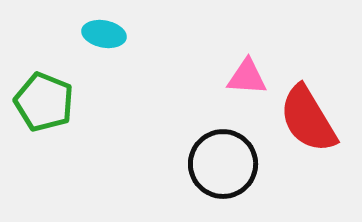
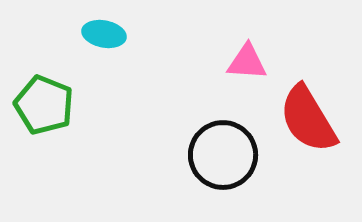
pink triangle: moved 15 px up
green pentagon: moved 3 px down
black circle: moved 9 px up
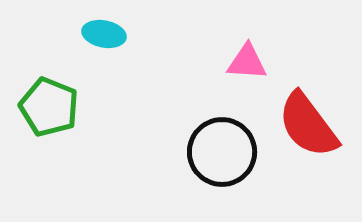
green pentagon: moved 5 px right, 2 px down
red semicircle: moved 6 px down; rotated 6 degrees counterclockwise
black circle: moved 1 px left, 3 px up
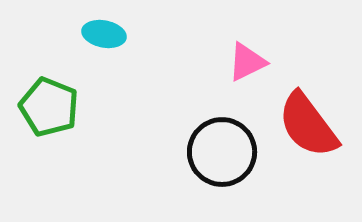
pink triangle: rotated 30 degrees counterclockwise
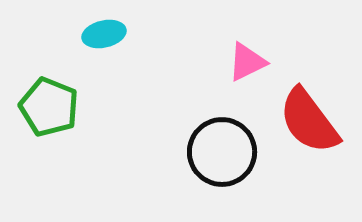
cyan ellipse: rotated 24 degrees counterclockwise
red semicircle: moved 1 px right, 4 px up
